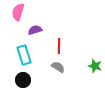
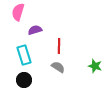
black circle: moved 1 px right
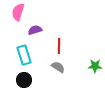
green star: rotated 16 degrees counterclockwise
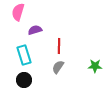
gray semicircle: rotated 88 degrees counterclockwise
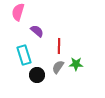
purple semicircle: moved 2 px right, 1 px down; rotated 56 degrees clockwise
green star: moved 19 px left, 2 px up
black circle: moved 13 px right, 5 px up
